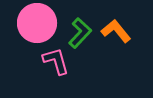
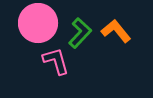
pink circle: moved 1 px right
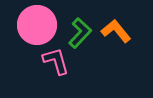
pink circle: moved 1 px left, 2 px down
